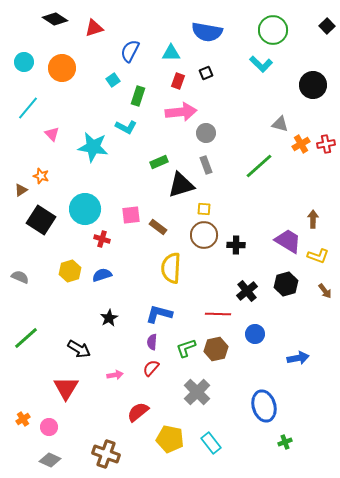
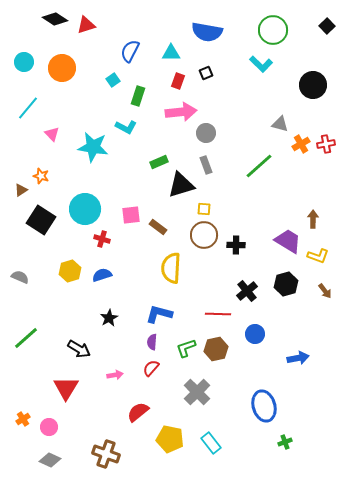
red triangle at (94, 28): moved 8 px left, 3 px up
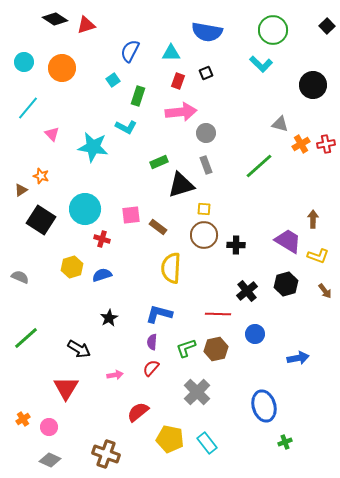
yellow hexagon at (70, 271): moved 2 px right, 4 px up
cyan rectangle at (211, 443): moved 4 px left
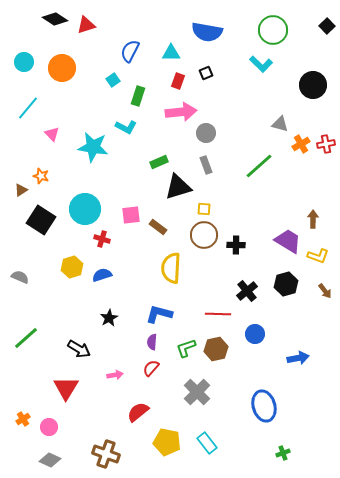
black triangle at (181, 185): moved 3 px left, 2 px down
yellow pentagon at (170, 439): moved 3 px left, 3 px down
green cross at (285, 442): moved 2 px left, 11 px down
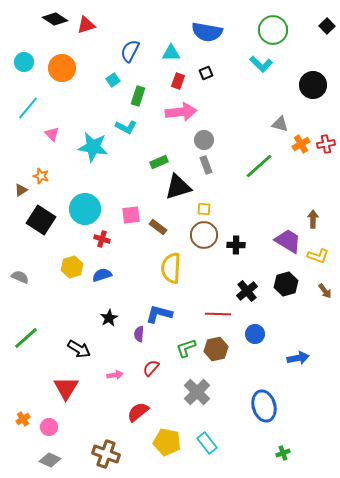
gray circle at (206, 133): moved 2 px left, 7 px down
purple semicircle at (152, 342): moved 13 px left, 8 px up
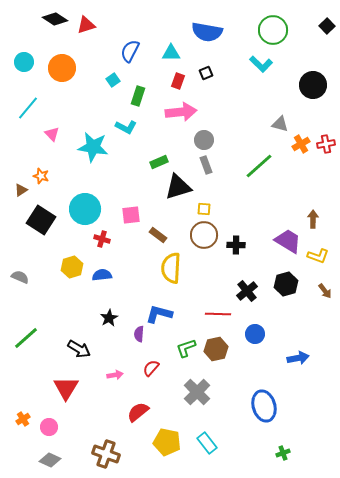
brown rectangle at (158, 227): moved 8 px down
blue semicircle at (102, 275): rotated 12 degrees clockwise
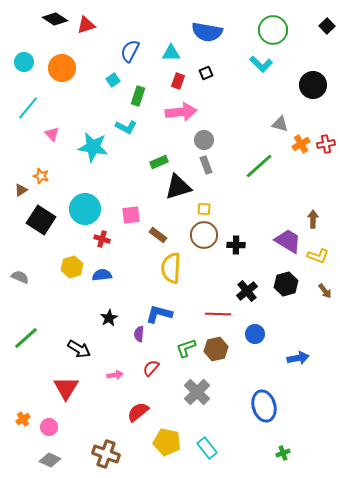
cyan rectangle at (207, 443): moved 5 px down
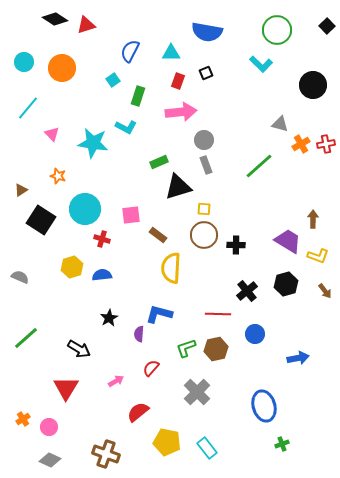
green circle at (273, 30): moved 4 px right
cyan star at (93, 147): moved 4 px up
orange star at (41, 176): moved 17 px right
pink arrow at (115, 375): moved 1 px right, 6 px down; rotated 21 degrees counterclockwise
green cross at (283, 453): moved 1 px left, 9 px up
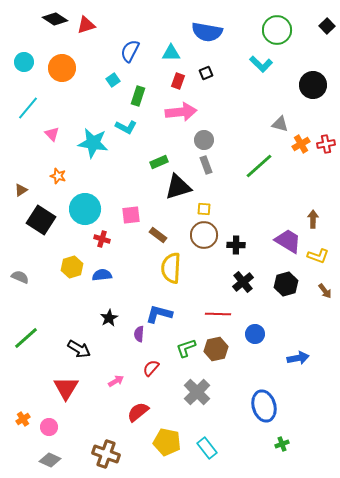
black cross at (247, 291): moved 4 px left, 9 px up
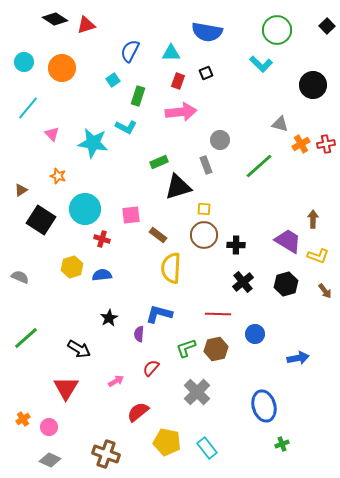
gray circle at (204, 140): moved 16 px right
